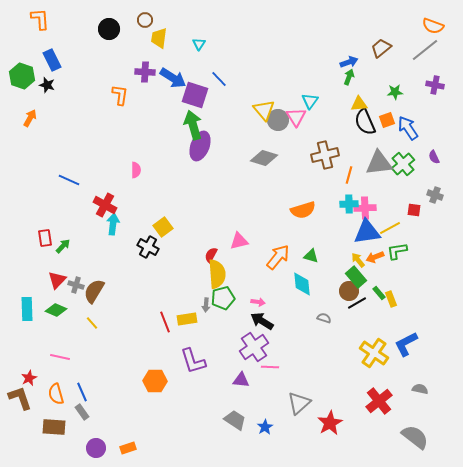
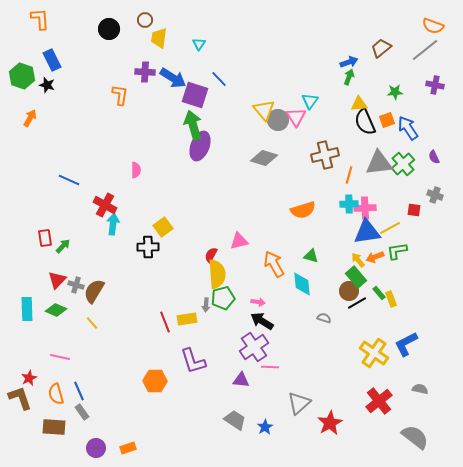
black cross at (148, 247): rotated 30 degrees counterclockwise
orange arrow at (278, 257): moved 4 px left, 7 px down; rotated 68 degrees counterclockwise
blue line at (82, 392): moved 3 px left, 1 px up
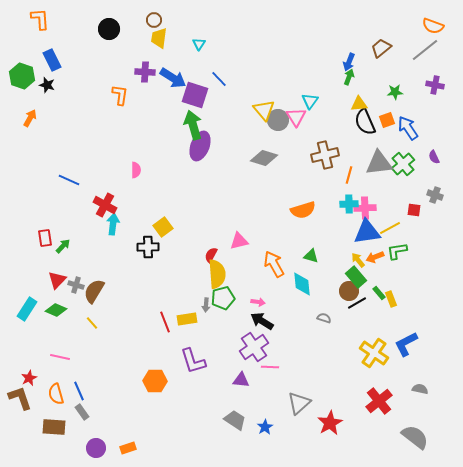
brown circle at (145, 20): moved 9 px right
blue arrow at (349, 62): rotated 132 degrees clockwise
cyan rectangle at (27, 309): rotated 35 degrees clockwise
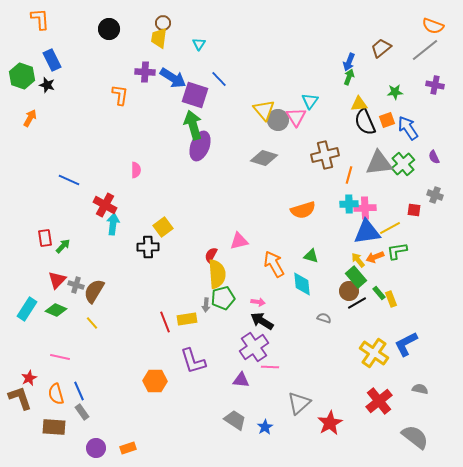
brown circle at (154, 20): moved 9 px right, 3 px down
